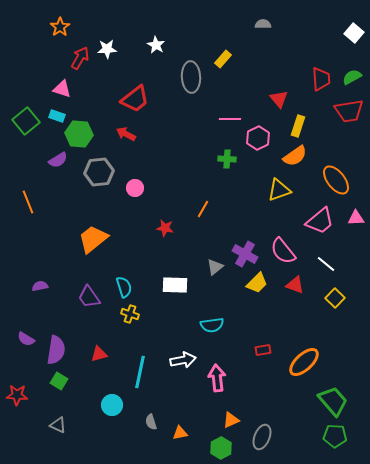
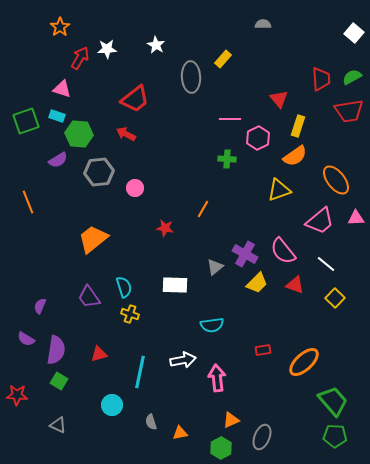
green square at (26, 121): rotated 20 degrees clockwise
purple semicircle at (40, 286): moved 20 px down; rotated 56 degrees counterclockwise
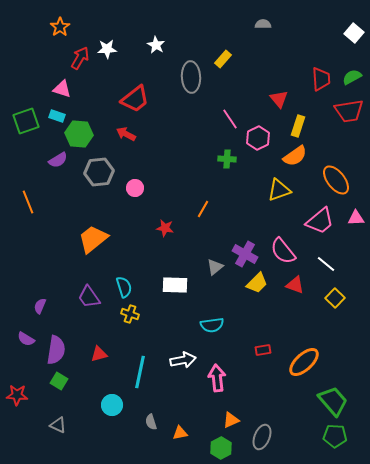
pink line at (230, 119): rotated 55 degrees clockwise
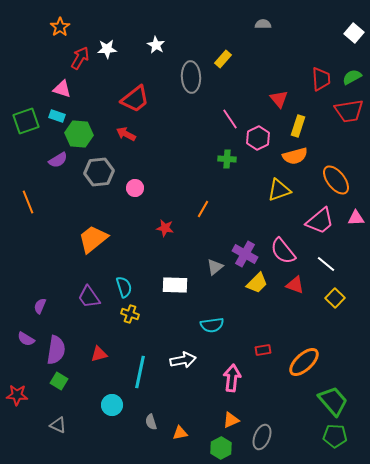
orange semicircle at (295, 156): rotated 20 degrees clockwise
pink arrow at (217, 378): moved 15 px right; rotated 12 degrees clockwise
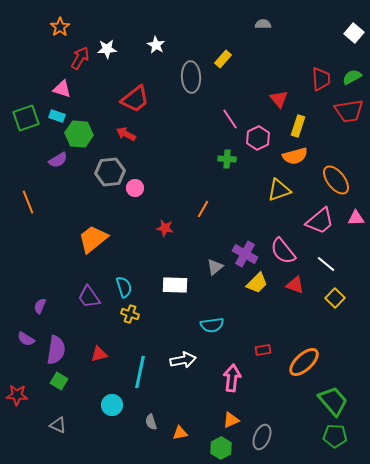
green square at (26, 121): moved 3 px up
gray hexagon at (99, 172): moved 11 px right
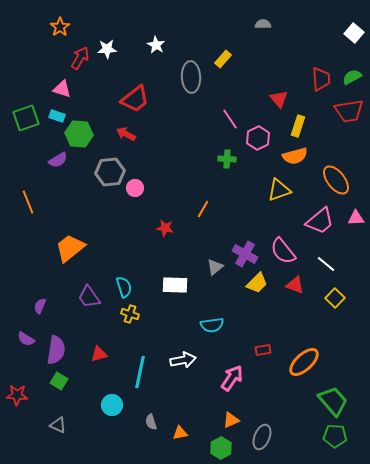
orange trapezoid at (93, 239): moved 23 px left, 9 px down
pink arrow at (232, 378): rotated 28 degrees clockwise
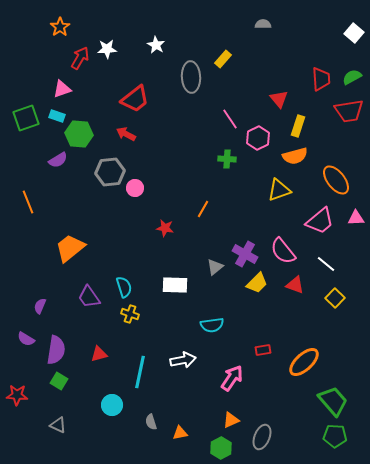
pink triangle at (62, 89): rotated 36 degrees counterclockwise
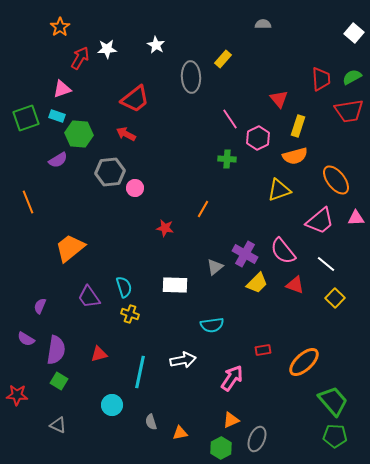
gray ellipse at (262, 437): moved 5 px left, 2 px down
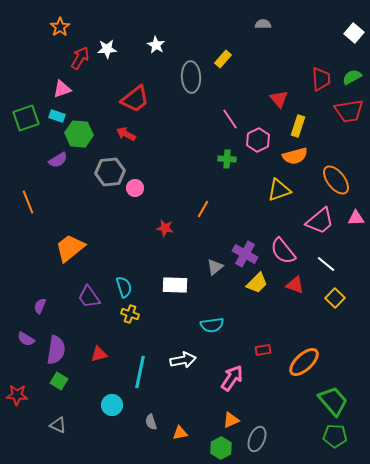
pink hexagon at (258, 138): moved 2 px down
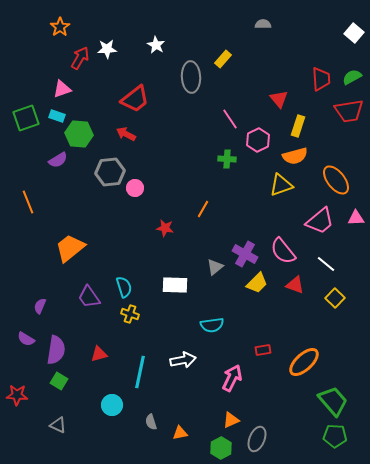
yellow triangle at (279, 190): moved 2 px right, 5 px up
pink arrow at (232, 378): rotated 8 degrees counterclockwise
